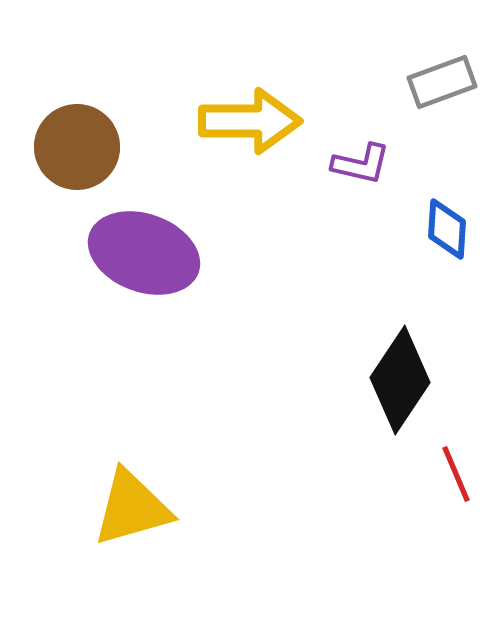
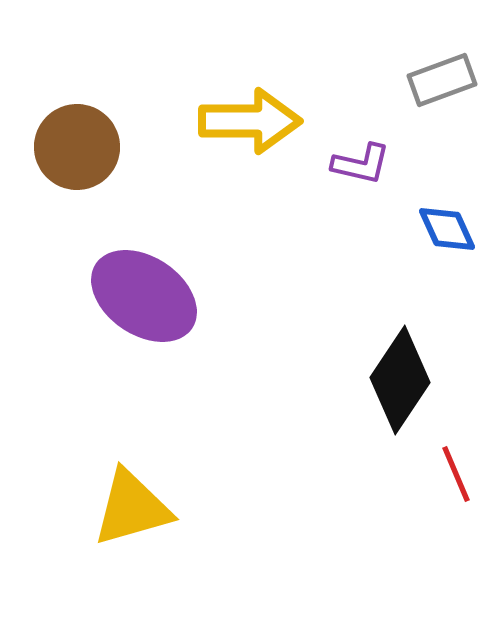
gray rectangle: moved 2 px up
blue diamond: rotated 28 degrees counterclockwise
purple ellipse: moved 43 px down; rotated 14 degrees clockwise
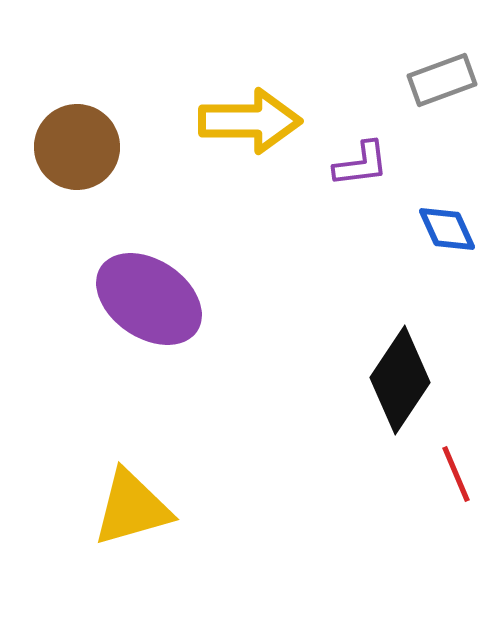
purple L-shape: rotated 20 degrees counterclockwise
purple ellipse: moved 5 px right, 3 px down
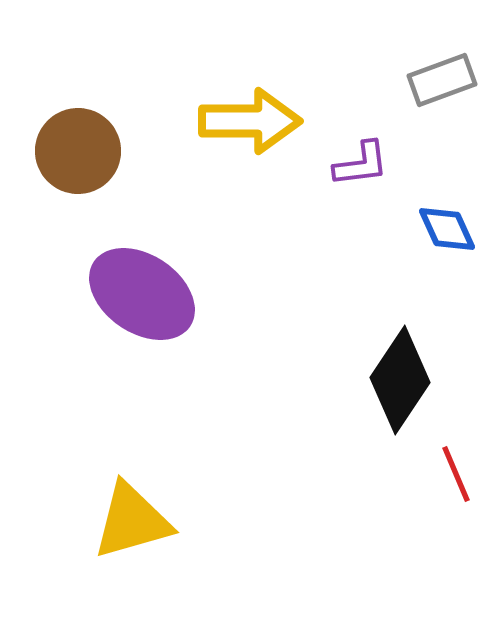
brown circle: moved 1 px right, 4 px down
purple ellipse: moved 7 px left, 5 px up
yellow triangle: moved 13 px down
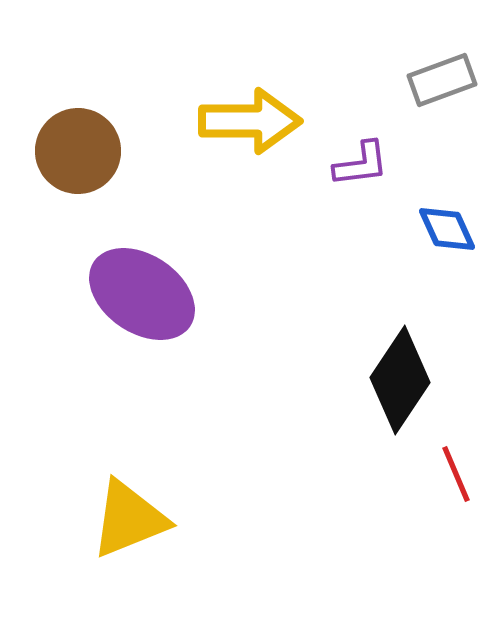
yellow triangle: moved 3 px left, 2 px up; rotated 6 degrees counterclockwise
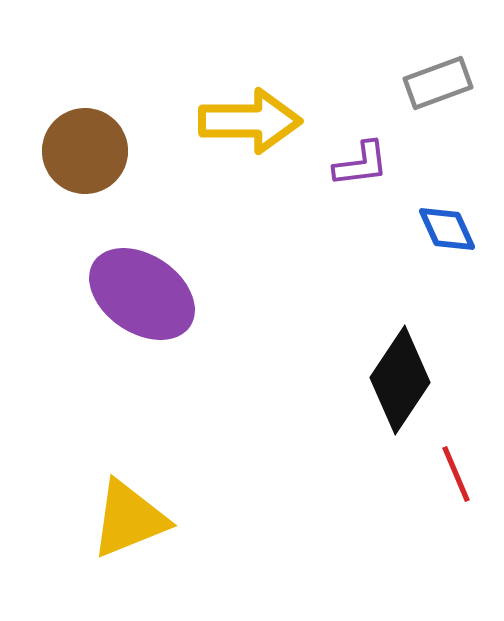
gray rectangle: moved 4 px left, 3 px down
brown circle: moved 7 px right
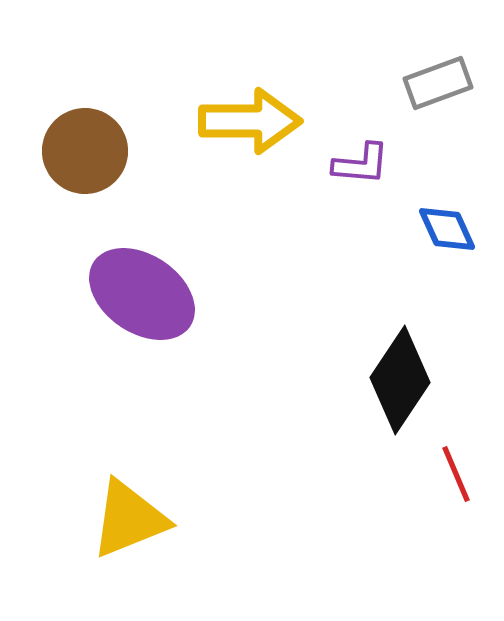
purple L-shape: rotated 12 degrees clockwise
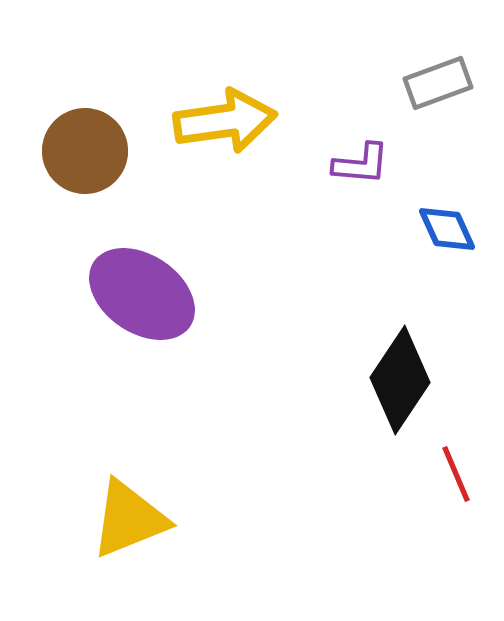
yellow arrow: moved 25 px left; rotated 8 degrees counterclockwise
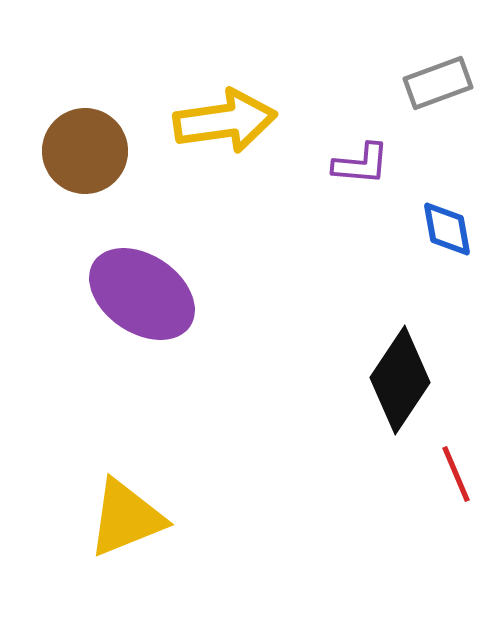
blue diamond: rotated 14 degrees clockwise
yellow triangle: moved 3 px left, 1 px up
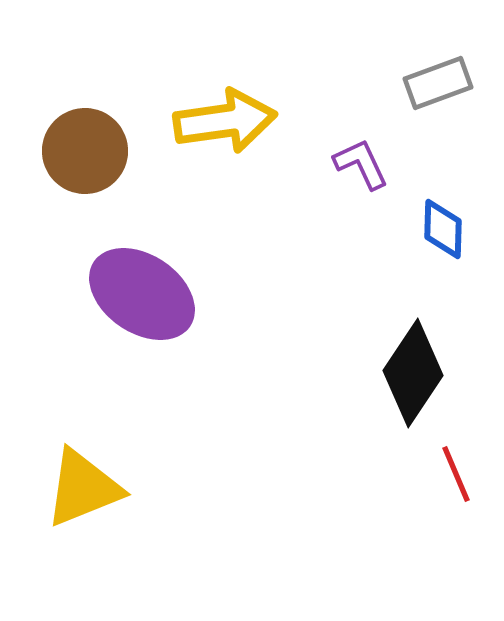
purple L-shape: rotated 120 degrees counterclockwise
blue diamond: moved 4 px left; rotated 12 degrees clockwise
black diamond: moved 13 px right, 7 px up
yellow triangle: moved 43 px left, 30 px up
